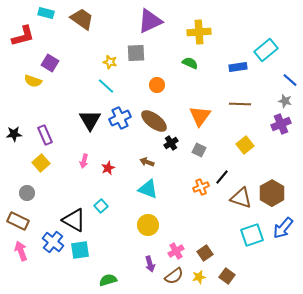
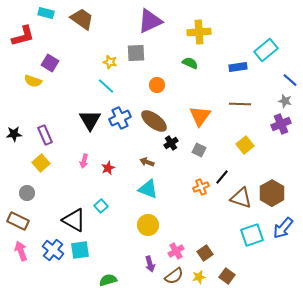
blue cross at (53, 242): moved 8 px down
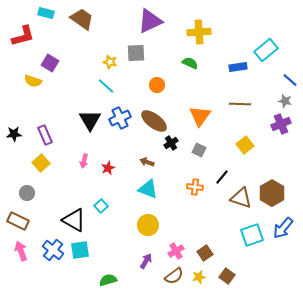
orange cross at (201, 187): moved 6 px left; rotated 28 degrees clockwise
purple arrow at (150, 264): moved 4 px left, 3 px up; rotated 133 degrees counterclockwise
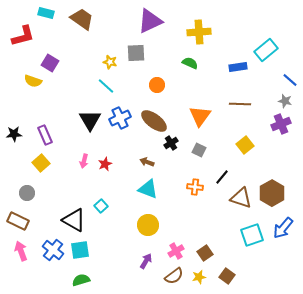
red star at (108, 168): moved 3 px left, 4 px up
green semicircle at (108, 280): moved 27 px left
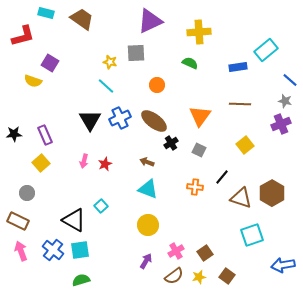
blue arrow at (283, 228): moved 37 px down; rotated 40 degrees clockwise
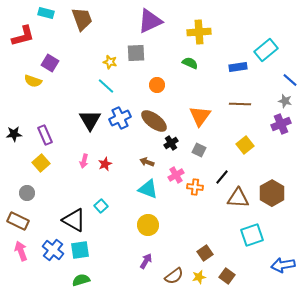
brown trapezoid at (82, 19): rotated 35 degrees clockwise
brown triangle at (241, 198): moved 3 px left; rotated 15 degrees counterclockwise
pink cross at (176, 251): moved 76 px up
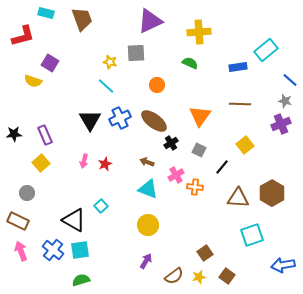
black line at (222, 177): moved 10 px up
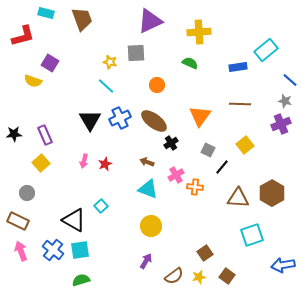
gray square at (199, 150): moved 9 px right
yellow circle at (148, 225): moved 3 px right, 1 px down
